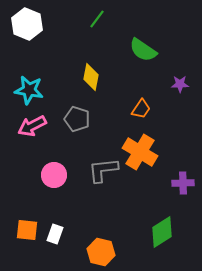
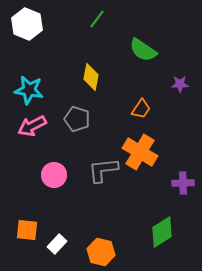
white rectangle: moved 2 px right, 10 px down; rotated 24 degrees clockwise
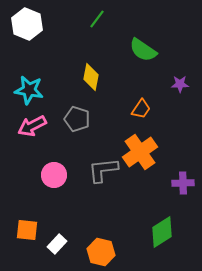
orange cross: rotated 24 degrees clockwise
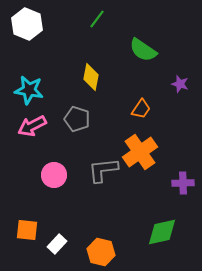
purple star: rotated 18 degrees clockwise
green diamond: rotated 20 degrees clockwise
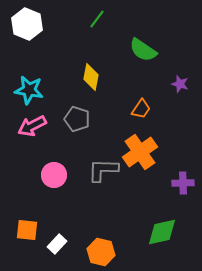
gray L-shape: rotated 8 degrees clockwise
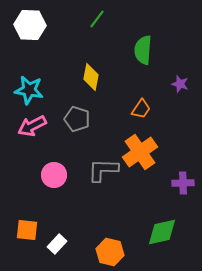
white hexagon: moved 3 px right, 1 px down; rotated 20 degrees counterclockwise
green semicircle: rotated 60 degrees clockwise
orange hexagon: moved 9 px right
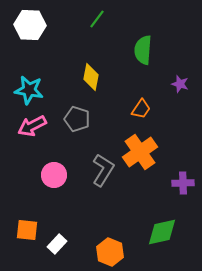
gray L-shape: rotated 120 degrees clockwise
orange hexagon: rotated 8 degrees clockwise
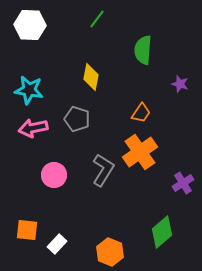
orange trapezoid: moved 4 px down
pink arrow: moved 1 px right, 2 px down; rotated 16 degrees clockwise
purple cross: rotated 30 degrees counterclockwise
green diamond: rotated 28 degrees counterclockwise
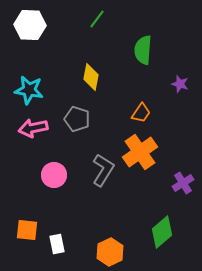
white rectangle: rotated 54 degrees counterclockwise
orange hexagon: rotated 12 degrees clockwise
